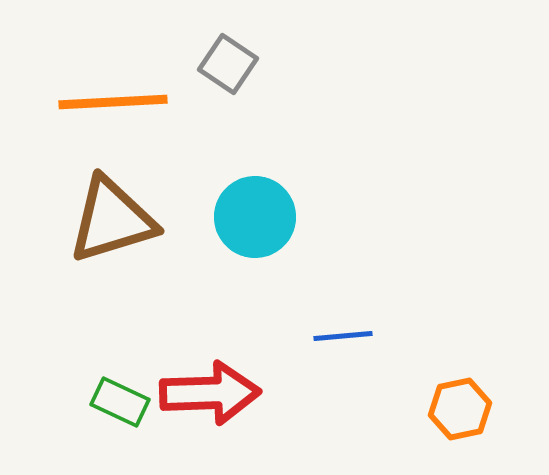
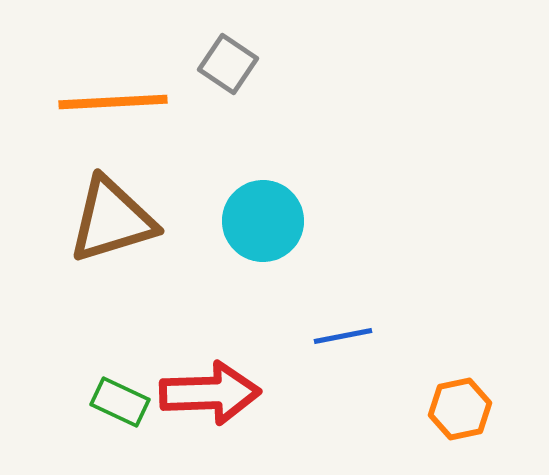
cyan circle: moved 8 px right, 4 px down
blue line: rotated 6 degrees counterclockwise
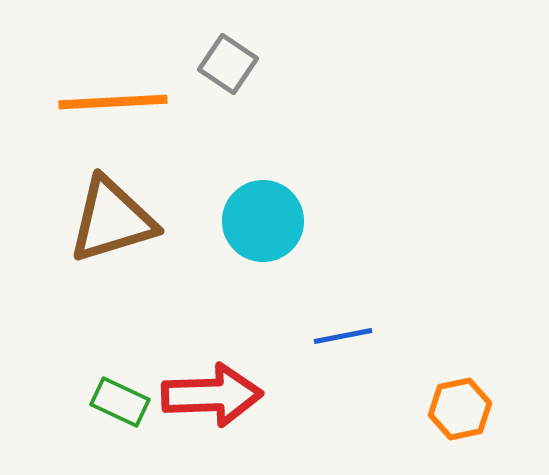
red arrow: moved 2 px right, 2 px down
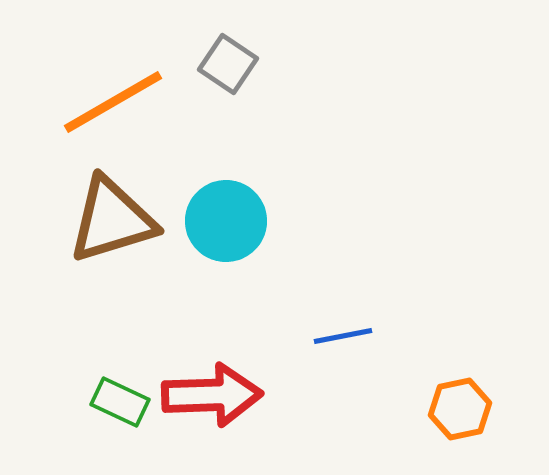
orange line: rotated 27 degrees counterclockwise
cyan circle: moved 37 px left
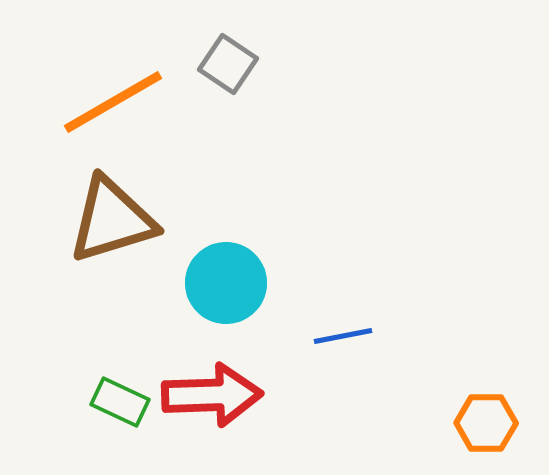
cyan circle: moved 62 px down
orange hexagon: moved 26 px right, 14 px down; rotated 12 degrees clockwise
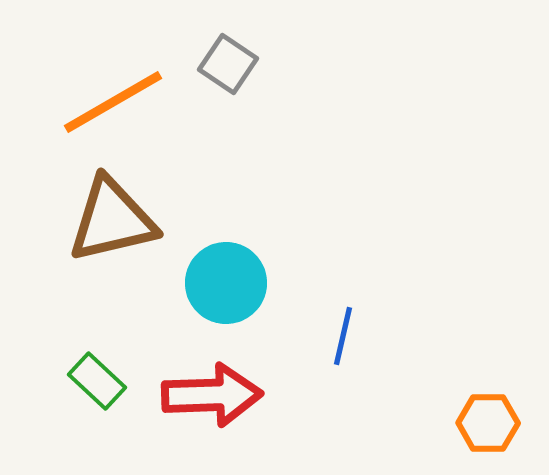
brown triangle: rotated 4 degrees clockwise
blue line: rotated 66 degrees counterclockwise
green rectangle: moved 23 px left, 21 px up; rotated 18 degrees clockwise
orange hexagon: moved 2 px right
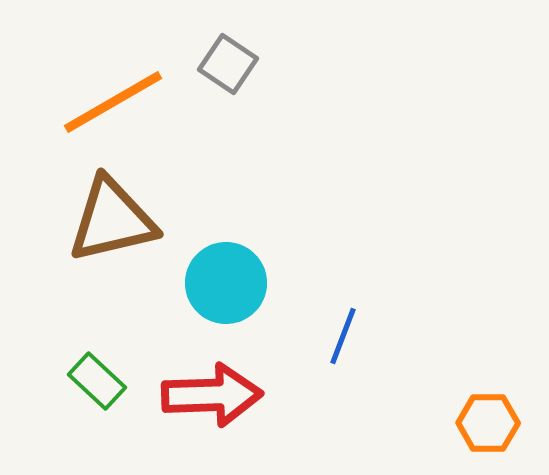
blue line: rotated 8 degrees clockwise
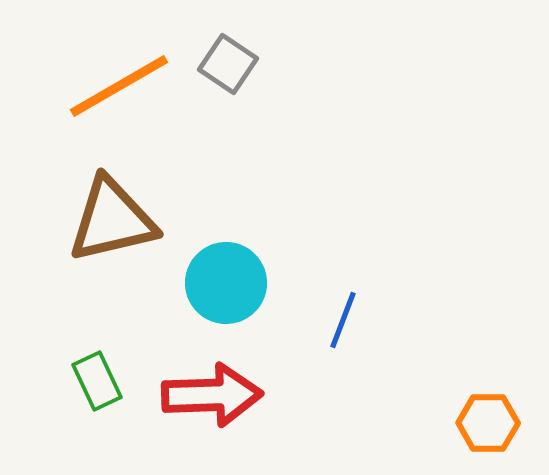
orange line: moved 6 px right, 16 px up
blue line: moved 16 px up
green rectangle: rotated 22 degrees clockwise
